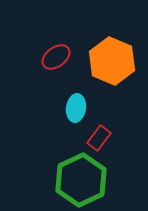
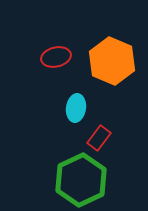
red ellipse: rotated 24 degrees clockwise
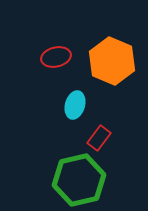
cyan ellipse: moved 1 px left, 3 px up; rotated 8 degrees clockwise
green hexagon: moved 2 px left; rotated 12 degrees clockwise
